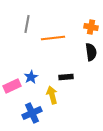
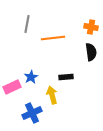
pink rectangle: moved 1 px down
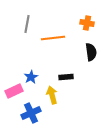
orange cross: moved 4 px left, 4 px up
pink rectangle: moved 2 px right, 4 px down
blue cross: moved 1 px left
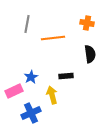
black semicircle: moved 1 px left, 2 px down
black rectangle: moved 1 px up
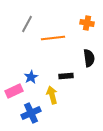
gray line: rotated 18 degrees clockwise
black semicircle: moved 1 px left, 4 px down
